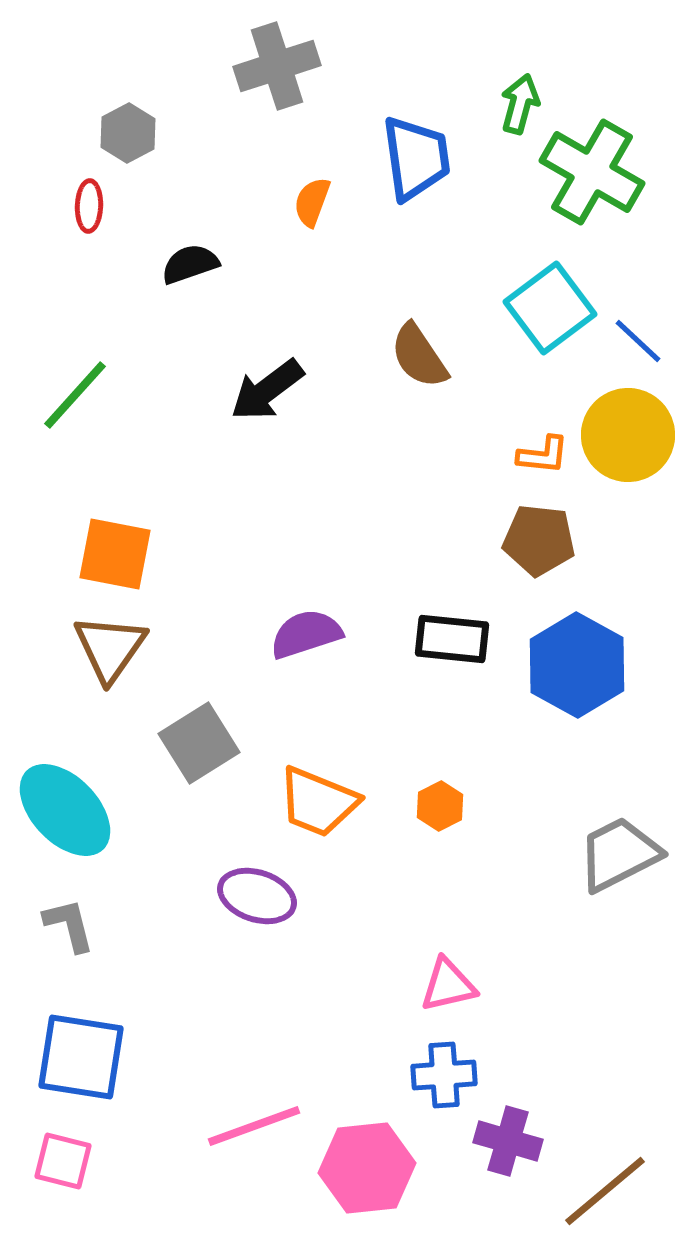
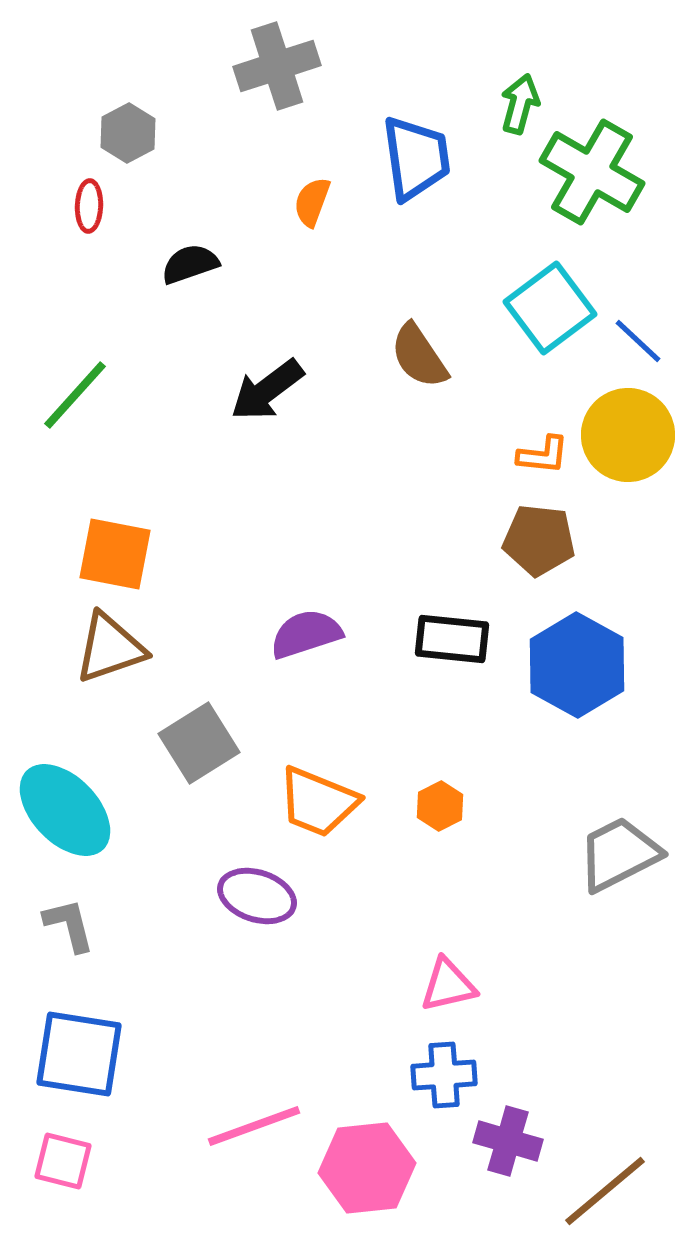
brown triangle: rotated 36 degrees clockwise
blue square: moved 2 px left, 3 px up
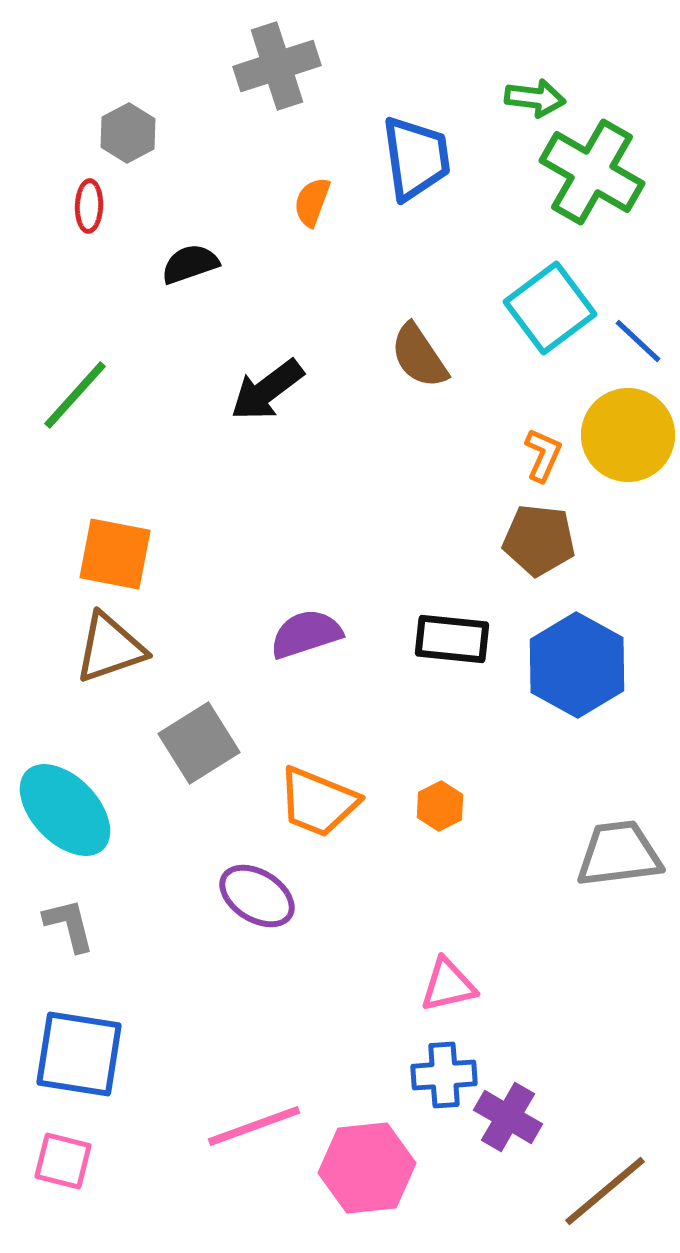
green arrow: moved 15 px right, 6 px up; rotated 82 degrees clockwise
orange L-shape: rotated 72 degrees counterclockwise
gray trapezoid: rotated 20 degrees clockwise
purple ellipse: rotated 14 degrees clockwise
purple cross: moved 24 px up; rotated 14 degrees clockwise
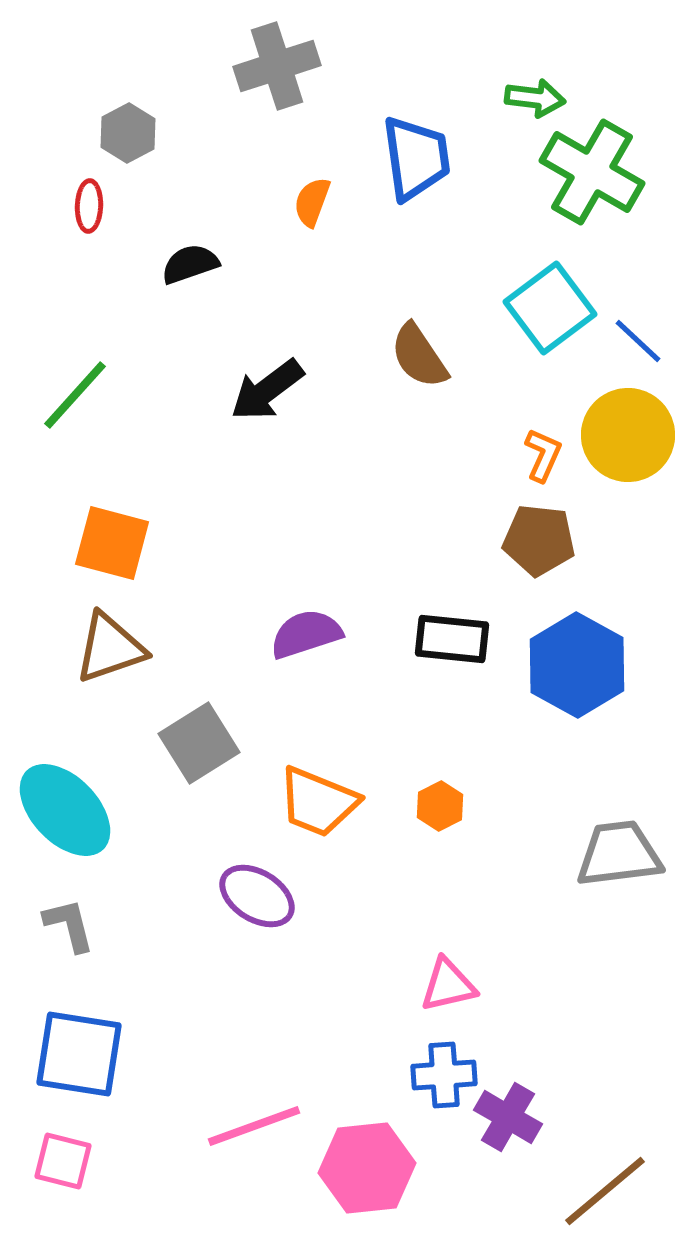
orange square: moved 3 px left, 11 px up; rotated 4 degrees clockwise
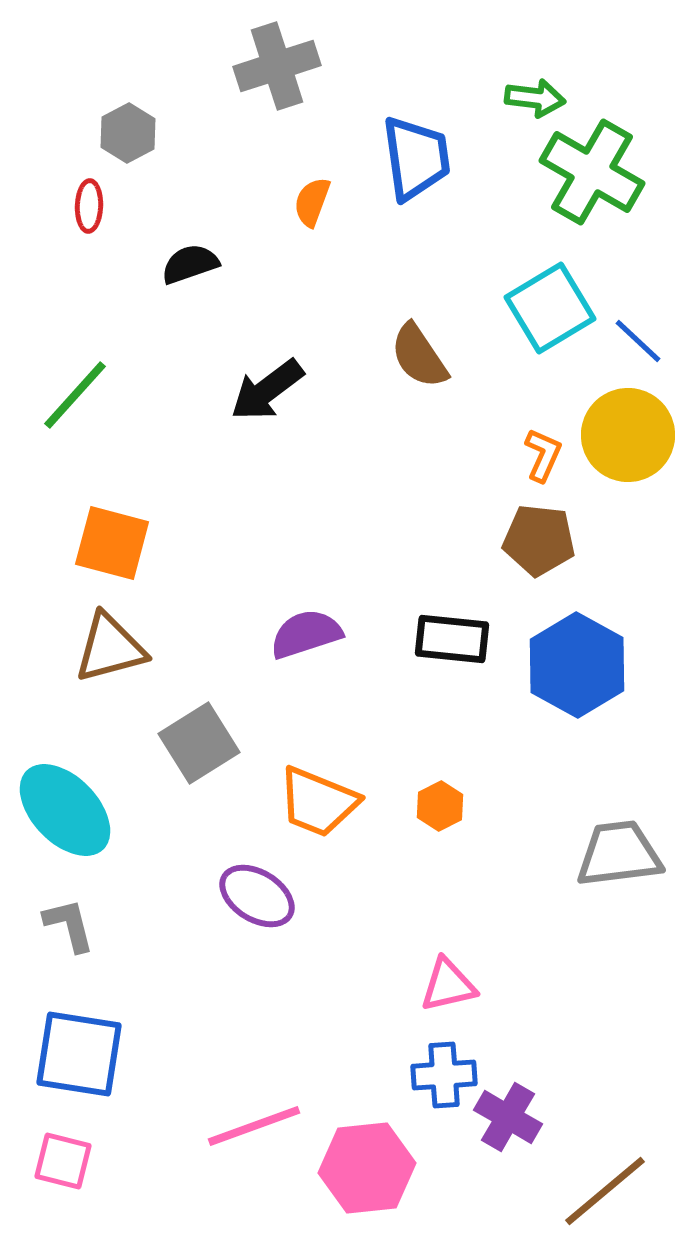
cyan square: rotated 6 degrees clockwise
brown triangle: rotated 4 degrees clockwise
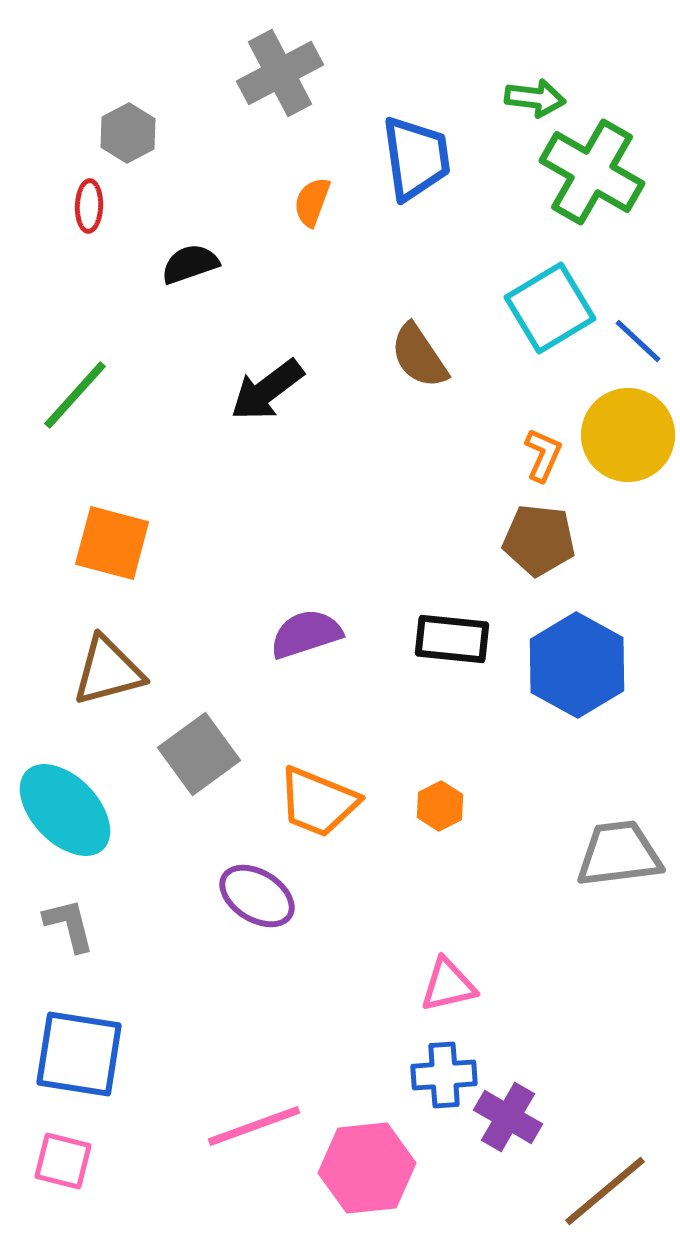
gray cross: moved 3 px right, 7 px down; rotated 10 degrees counterclockwise
brown triangle: moved 2 px left, 23 px down
gray square: moved 11 px down; rotated 4 degrees counterclockwise
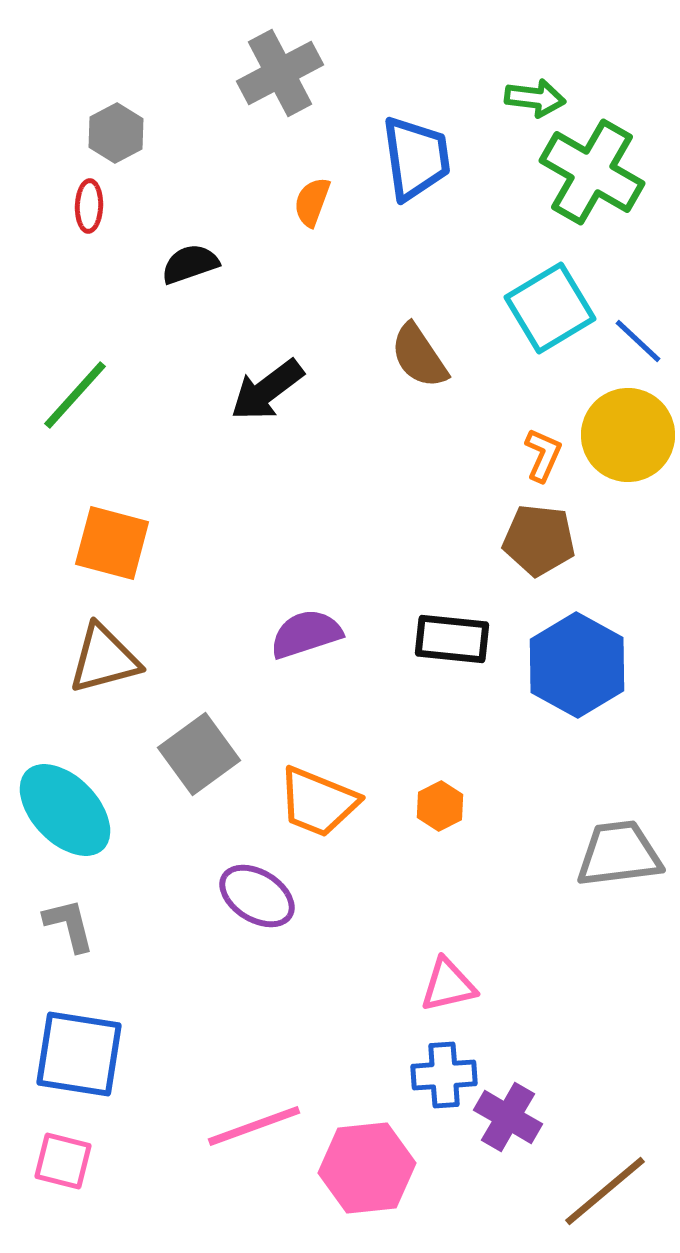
gray hexagon: moved 12 px left
brown triangle: moved 4 px left, 12 px up
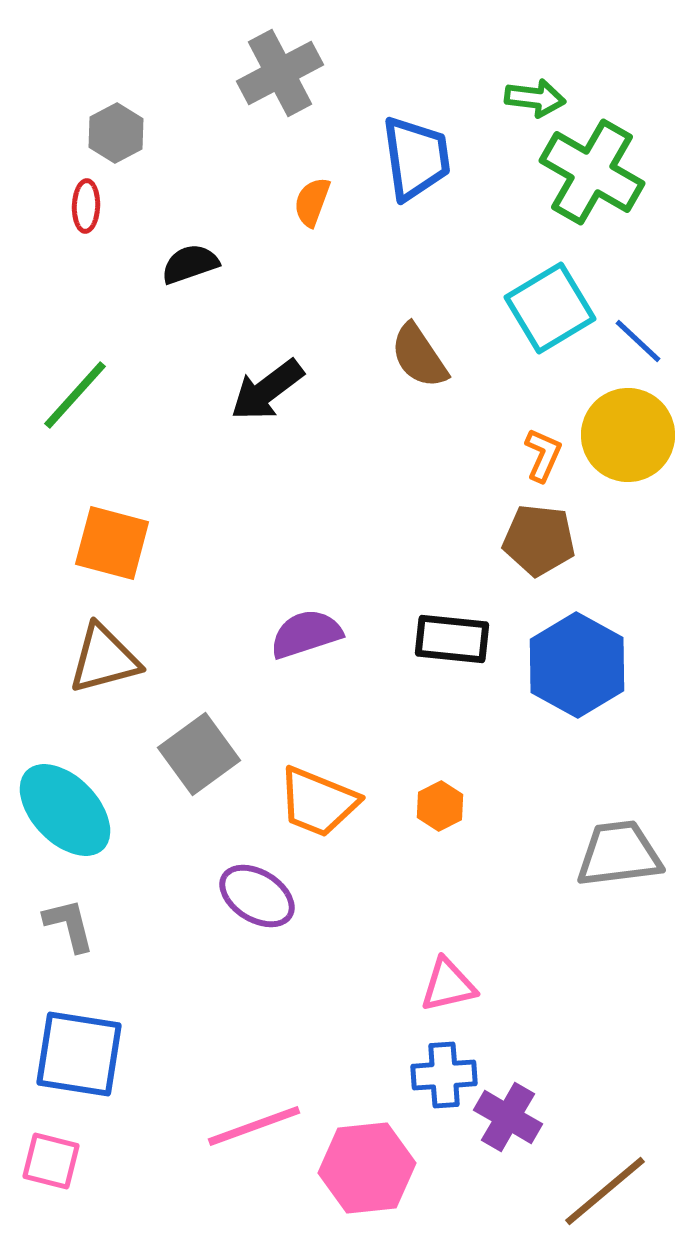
red ellipse: moved 3 px left
pink square: moved 12 px left
